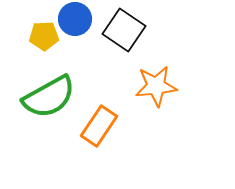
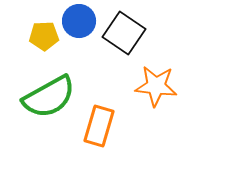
blue circle: moved 4 px right, 2 px down
black square: moved 3 px down
orange star: rotated 12 degrees clockwise
orange rectangle: rotated 18 degrees counterclockwise
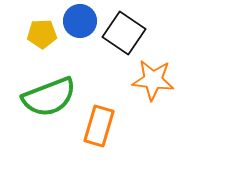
blue circle: moved 1 px right
yellow pentagon: moved 2 px left, 2 px up
orange star: moved 3 px left, 6 px up
green semicircle: rotated 8 degrees clockwise
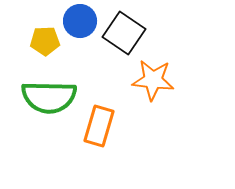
yellow pentagon: moved 3 px right, 7 px down
green semicircle: rotated 22 degrees clockwise
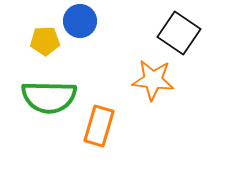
black square: moved 55 px right
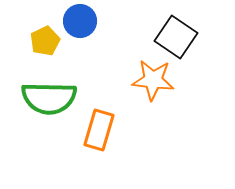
black square: moved 3 px left, 4 px down
yellow pentagon: rotated 24 degrees counterclockwise
green semicircle: moved 1 px down
orange rectangle: moved 4 px down
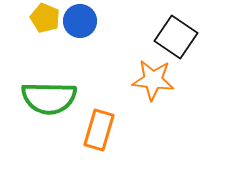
yellow pentagon: moved 23 px up; rotated 24 degrees counterclockwise
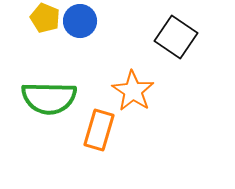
orange star: moved 20 px left, 11 px down; rotated 27 degrees clockwise
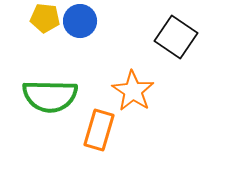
yellow pentagon: rotated 16 degrees counterclockwise
green semicircle: moved 1 px right, 2 px up
